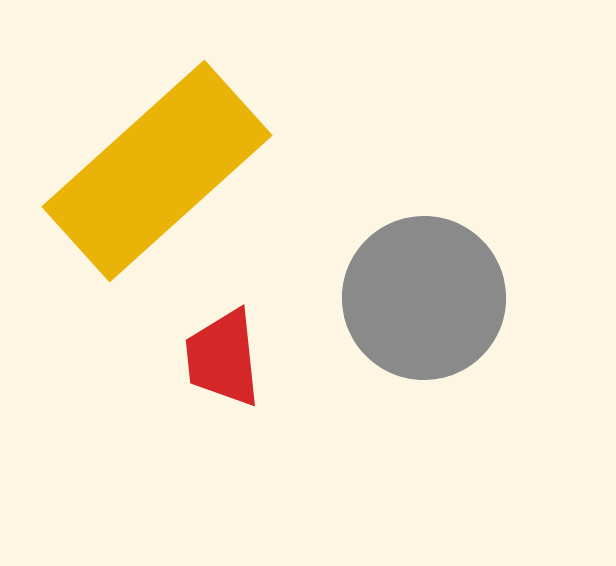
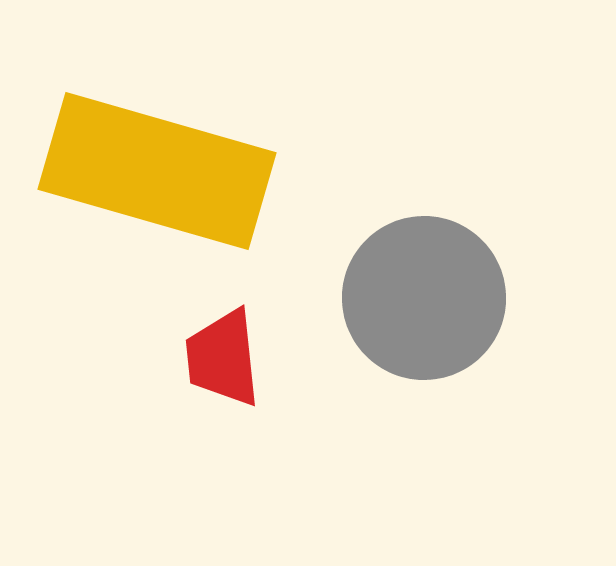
yellow rectangle: rotated 58 degrees clockwise
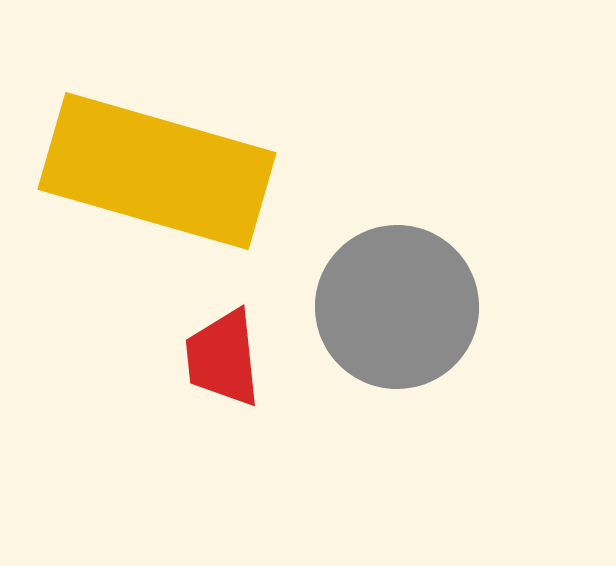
gray circle: moved 27 px left, 9 px down
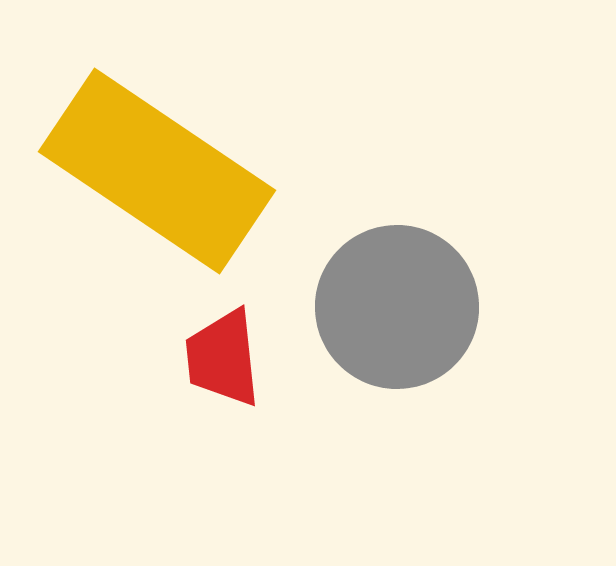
yellow rectangle: rotated 18 degrees clockwise
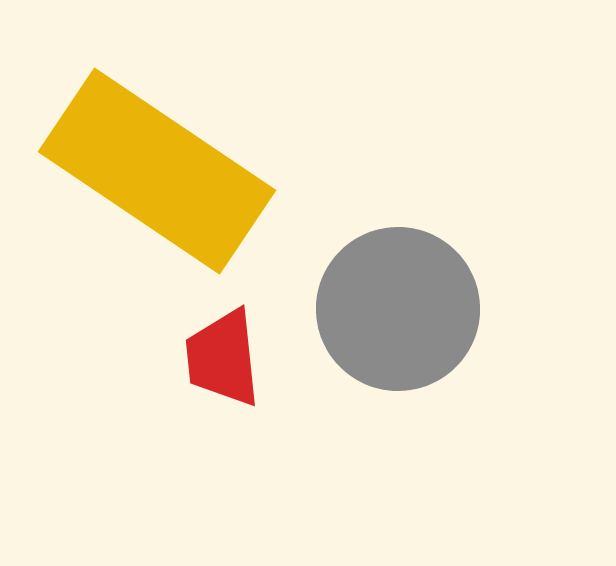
gray circle: moved 1 px right, 2 px down
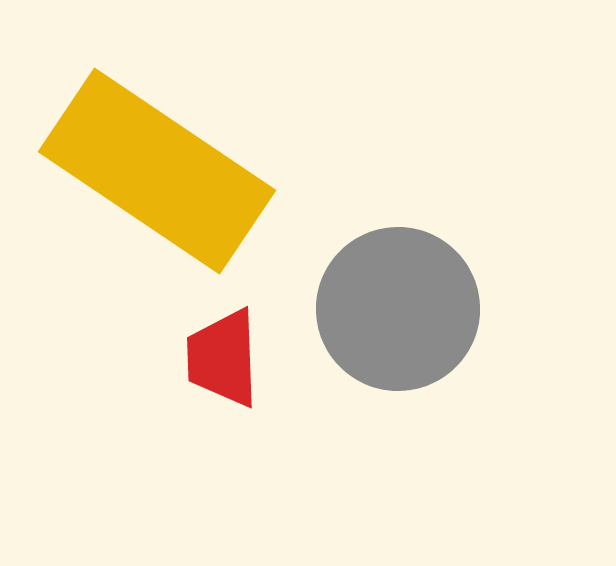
red trapezoid: rotated 4 degrees clockwise
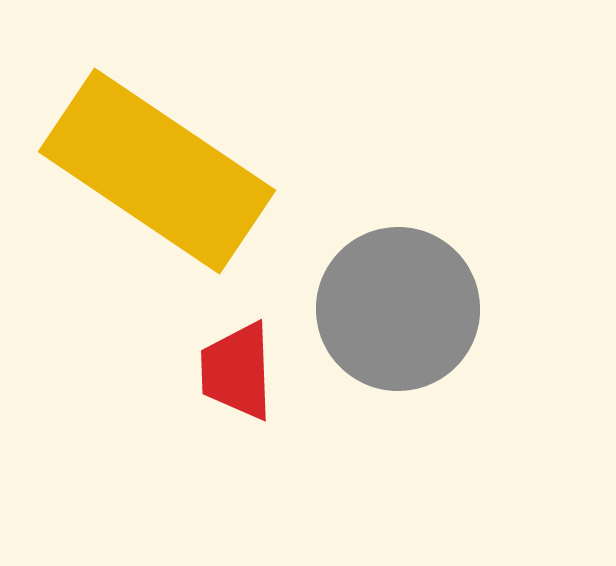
red trapezoid: moved 14 px right, 13 px down
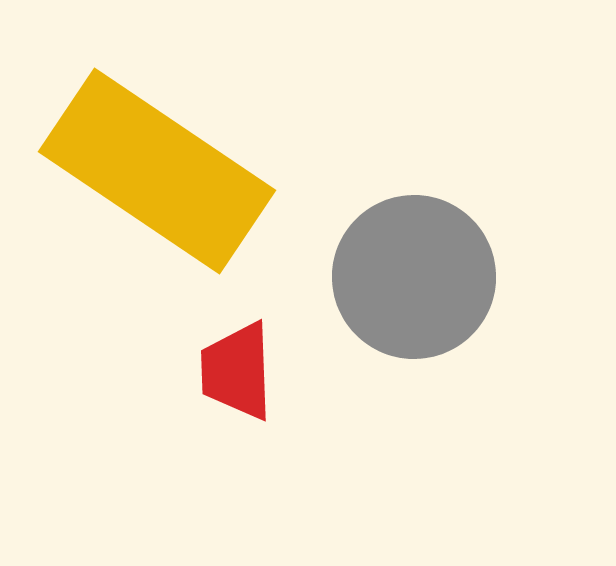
gray circle: moved 16 px right, 32 px up
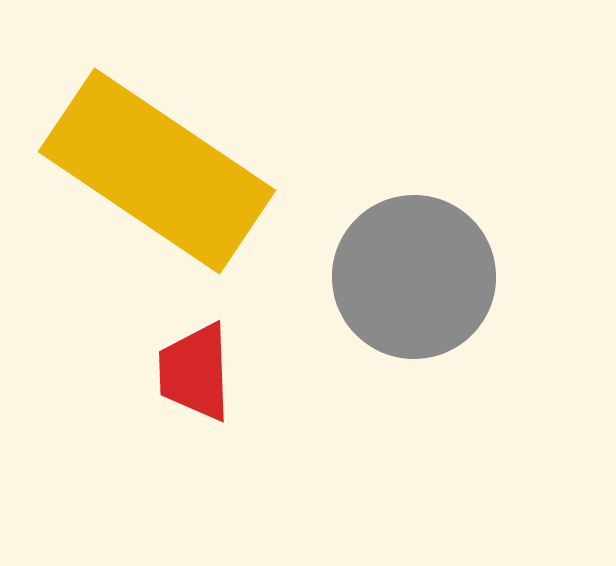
red trapezoid: moved 42 px left, 1 px down
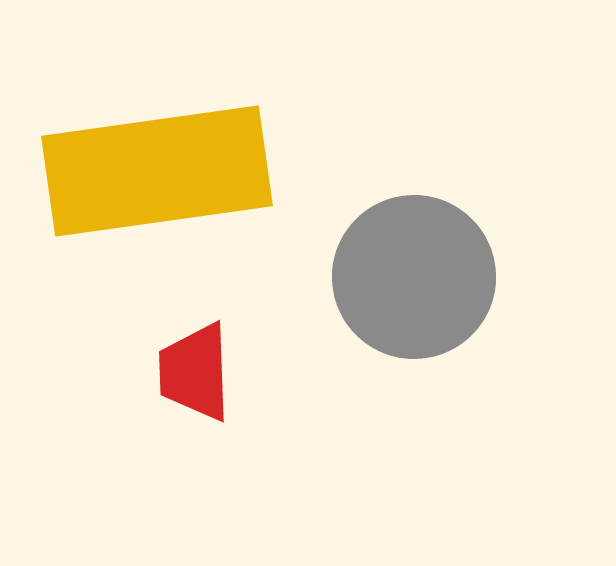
yellow rectangle: rotated 42 degrees counterclockwise
